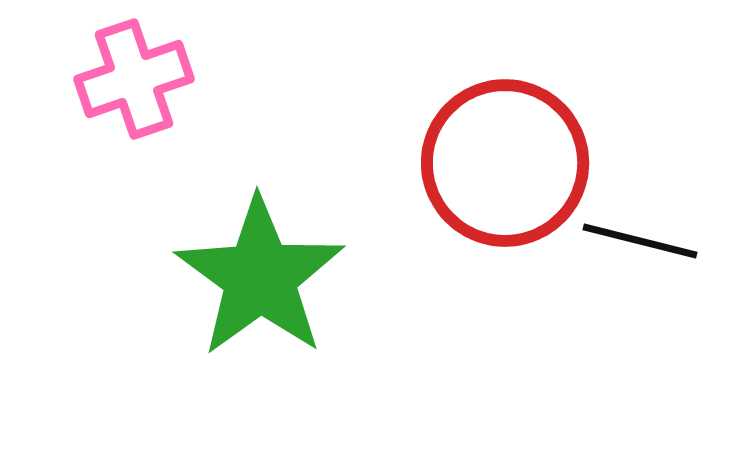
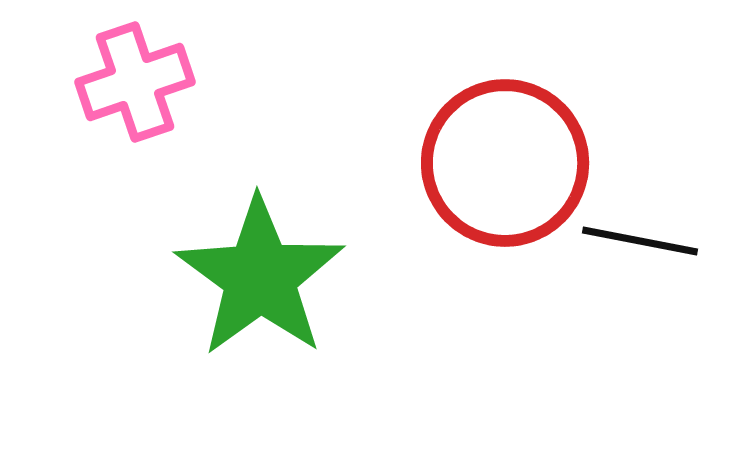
pink cross: moved 1 px right, 3 px down
black line: rotated 3 degrees counterclockwise
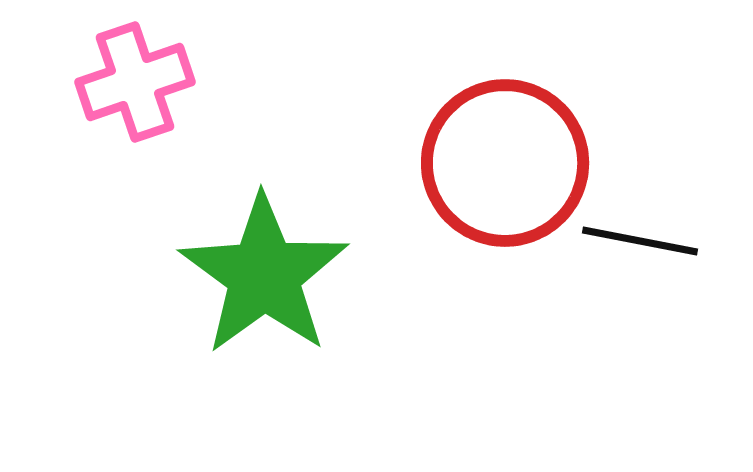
green star: moved 4 px right, 2 px up
